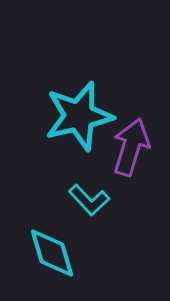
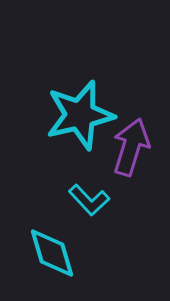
cyan star: moved 1 px right, 1 px up
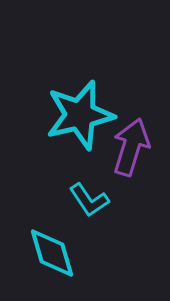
cyan L-shape: rotated 9 degrees clockwise
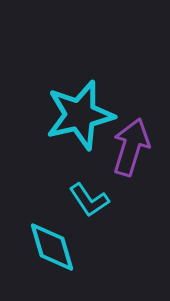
cyan diamond: moved 6 px up
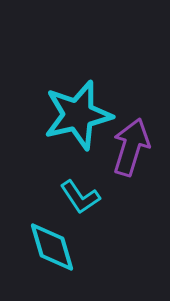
cyan star: moved 2 px left
cyan L-shape: moved 9 px left, 3 px up
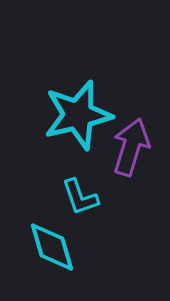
cyan L-shape: rotated 15 degrees clockwise
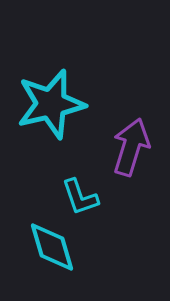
cyan star: moved 27 px left, 11 px up
